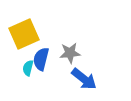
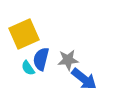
gray star: moved 2 px left, 7 px down
cyan semicircle: rotated 49 degrees counterclockwise
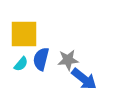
yellow square: rotated 24 degrees clockwise
cyan semicircle: moved 7 px left, 4 px up; rotated 105 degrees counterclockwise
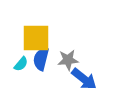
yellow square: moved 12 px right, 4 px down
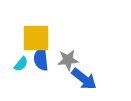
blue semicircle: rotated 20 degrees counterclockwise
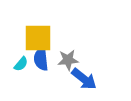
yellow square: moved 2 px right
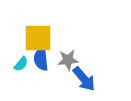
blue arrow: rotated 12 degrees clockwise
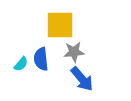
yellow square: moved 22 px right, 13 px up
gray star: moved 6 px right, 8 px up
blue arrow: moved 2 px left
